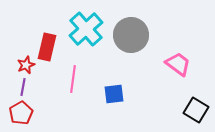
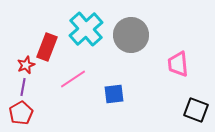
red rectangle: rotated 8 degrees clockwise
pink trapezoid: rotated 132 degrees counterclockwise
pink line: rotated 48 degrees clockwise
black square: rotated 10 degrees counterclockwise
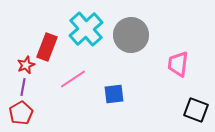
pink trapezoid: rotated 12 degrees clockwise
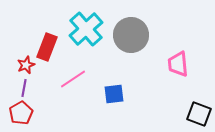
pink trapezoid: rotated 12 degrees counterclockwise
purple line: moved 1 px right, 1 px down
black square: moved 3 px right, 4 px down
